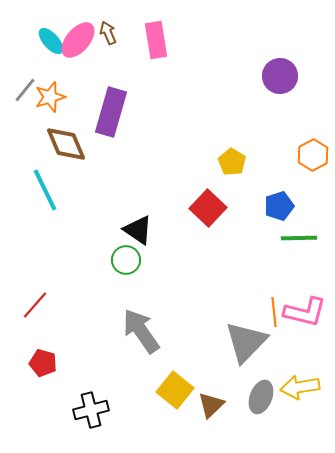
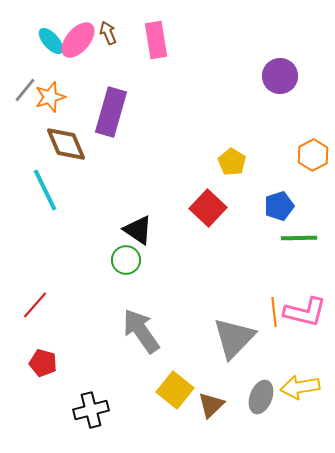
gray triangle: moved 12 px left, 4 px up
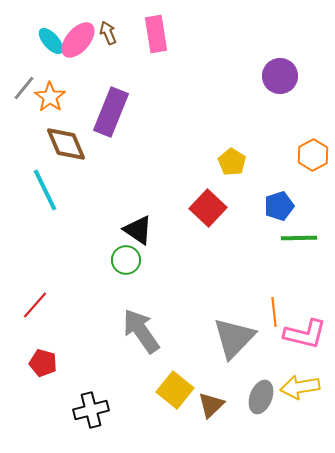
pink rectangle: moved 6 px up
gray line: moved 1 px left, 2 px up
orange star: rotated 20 degrees counterclockwise
purple rectangle: rotated 6 degrees clockwise
pink L-shape: moved 22 px down
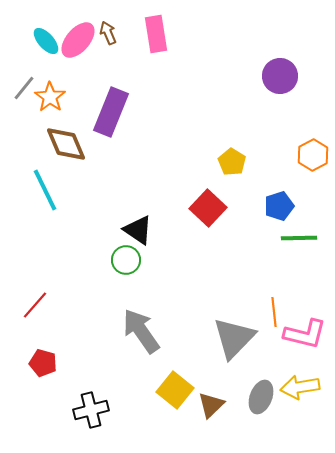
cyan ellipse: moved 5 px left
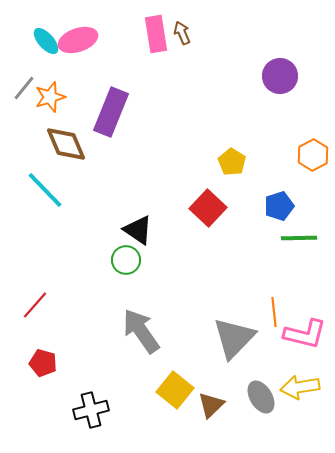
brown arrow: moved 74 px right
pink ellipse: rotated 30 degrees clockwise
orange star: rotated 20 degrees clockwise
cyan line: rotated 18 degrees counterclockwise
gray ellipse: rotated 52 degrees counterclockwise
